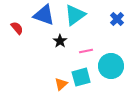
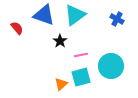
blue cross: rotated 16 degrees counterclockwise
pink line: moved 5 px left, 4 px down
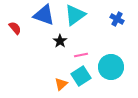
red semicircle: moved 2 px left
cyan circle: moved 1 px down
cyan square: moved 1 px up; rotated 18 degrees counterclockwise
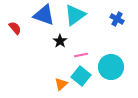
cyan square: rotated 18 degrees counterclockwise
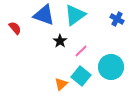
pink line: moved 4 px up; rotated 32 degrees counterclockwise
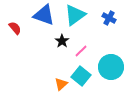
blue cross: moved 8 px left, 1 px up
black star: moved 2 px right
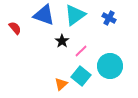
cyan circle: moved 1 px left, 1 px up
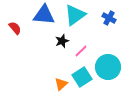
blue triangle: rotated 15 degrees counterclockwise
black star: rotated 16 degrees clockwise
cyan circle: moved 2 px left, 1 px down
cyan square: moved 1 px right, 1 px down; rotated 18 degrees clockwise
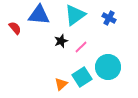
blue triangle: moved 5 px left
black star: moved 1 px left
pink line: moved 4 px up
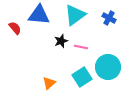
pink line: rotated 56 degrees clockwise
orange triangle: moved 12 px left, 1 px up
